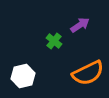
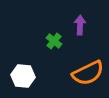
purple arrow: rotated 54 degrees counterclockwise
white hexagon: rotated 20 degrees clockwise
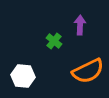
orange semicircle: moved 2 px up
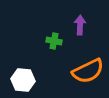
green cross: rotated 28 degrees counterclockwise
white hexagon: moved 4 px down
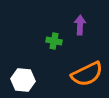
orange semicircle: moved 1 px left, 3 px down
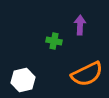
white hexagon: rotated 20 degrees counterclockwise
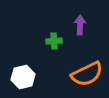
green cross: rotated 14 degrees counterclockwise
white hexagon: moved 3 px up
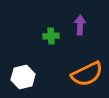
green cross: moved 3 px left, 5 px up
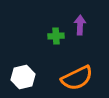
green cross: moved 5 px right
orange semicircle: moved 10 px left, 4 px down
